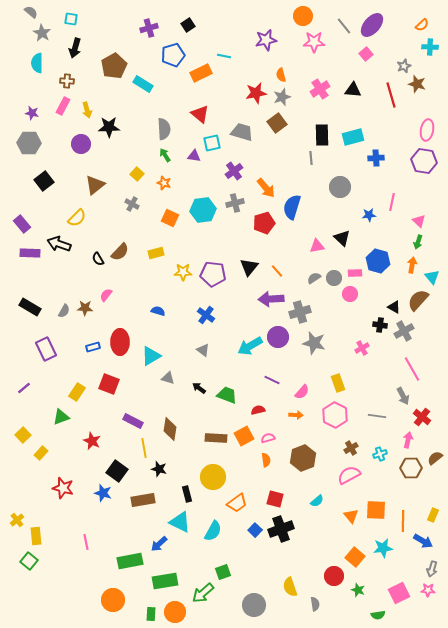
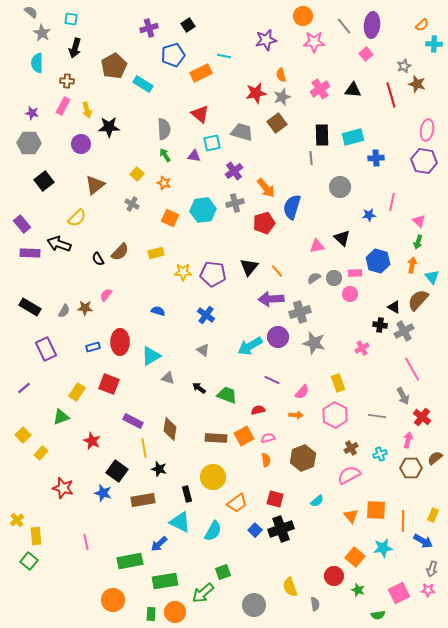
purple ellipse at (372, 25): rotated 35 degrees counterclockwise
cyan cross at (430, 47): moved 4 px right, 3 px up
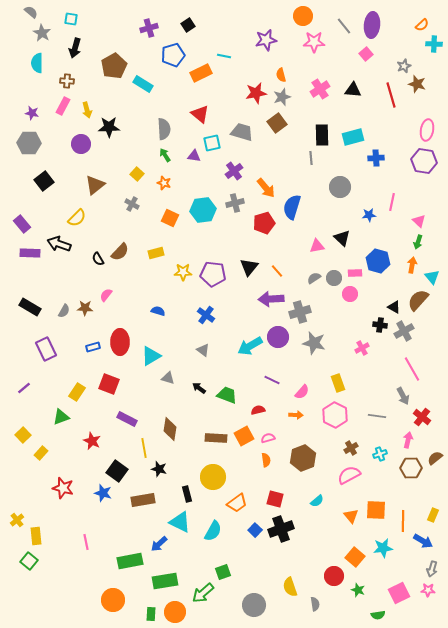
purple rectangle at (133, 421): moved 6 px left, 2 px up
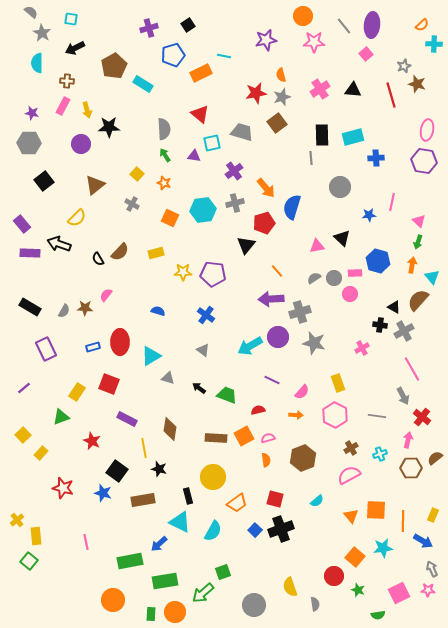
black arrow at (75, 48): rotated 48 degrees clockwise
black triangle at (249, 267): moved 3 px left, 22 px up
black rectangle at (187, 494): moved 1 px right, 2 px down
gray arrow at (432, 569): rotated 140 degrees clockwise
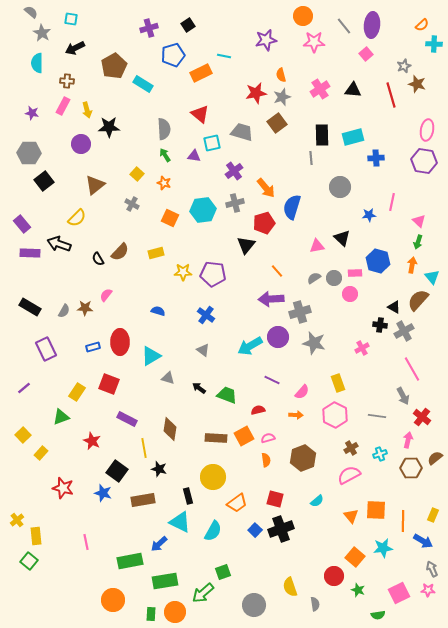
gray hexagon at (29, 143): moved 10 px down
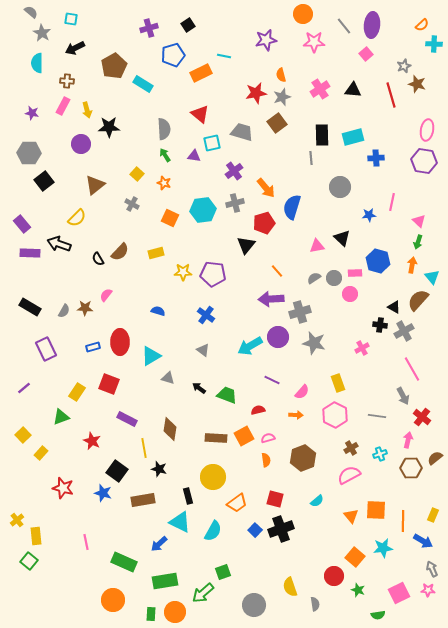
orange circle at (303, 16): moved 2 px up
green rectangle at (130, 561): moved 6 px left, 1 px down; rotated 35 degrees clockwise
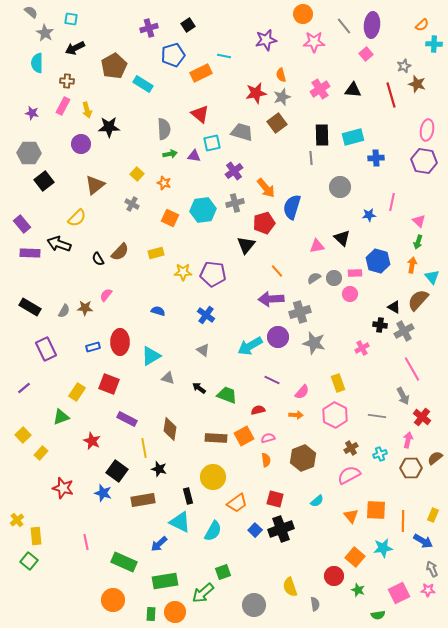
gray star at (42, 33): moved 3 px right
green arrow at (165, 155): moved 5 px right, 1 px up; rotated 112 degrees clockwise
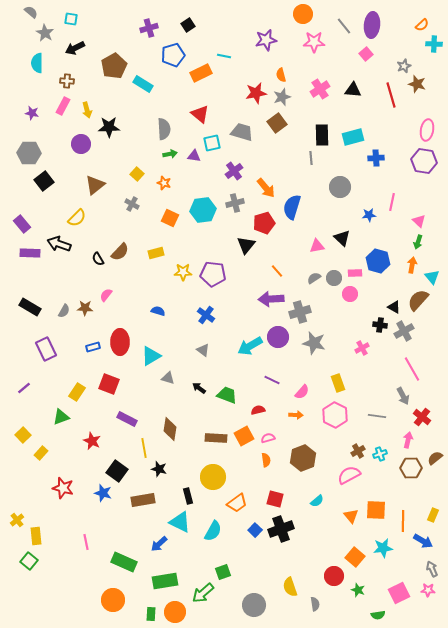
brown cross at (351, 448): moved 7 px right, 3 px down
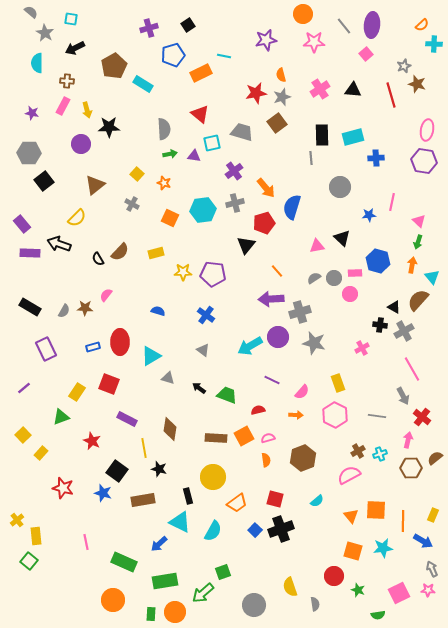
orange square at (355, 557): moved 2 px left, 6 px up; rotated 24 degrees counterclockwise
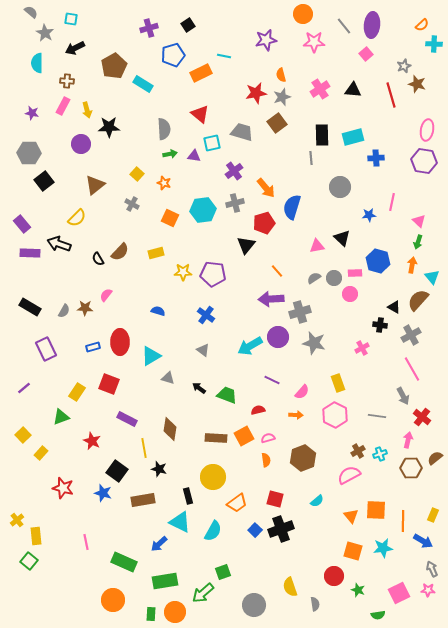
gray cross at (404, 331): moved 7 px right, 4 px down
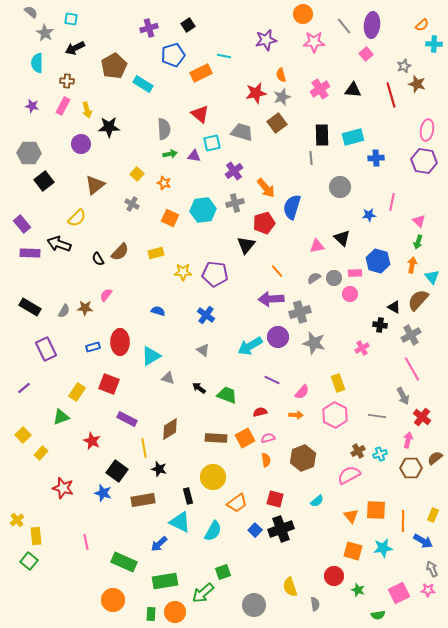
purple star at (32, 113): moved 7 px up
purple pentagon at (213, 274): moved 2 px right
red semicircle at (258, 410): moved 2 px right, 2 px down
brown diamond at (170, 429): rotated 50 degrees clockwise
orange square at (244, 436): moved 1 px right, 2 px down
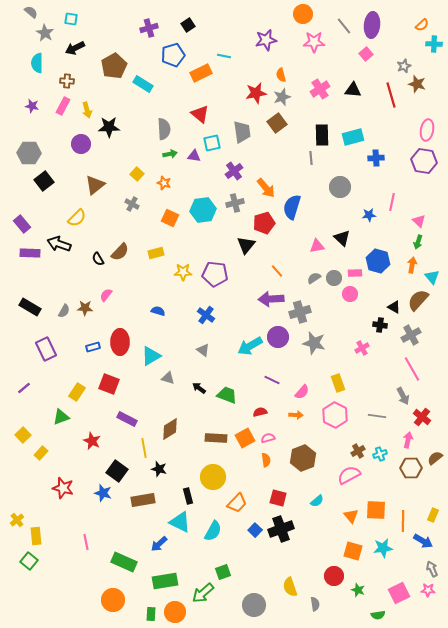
gray trapezoid at (242, 132): rotated 65 degrees clockwise
red square at (275, 499): moved 3 px right, 1 px up
orange trapezoid at (237, 503): rotated 10 degrees counterclockwise
